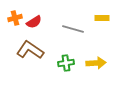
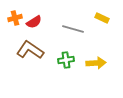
yellow rectangle: rotated 24 degrees clockwise
green cross: moved 3 px up
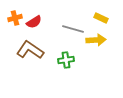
yellow rectangle: moved 1 px left
yellow arrow: moved 23 px up
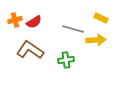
orange cross: moved 2 px down
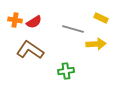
orange cross: rotated 24 degrees clockwise
yellow arrow: moved 4 px down
green cross: moved 11 px down
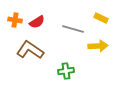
red semicircle: moved 3 px right
yellow arrow: moved 2 px right, 2 px down
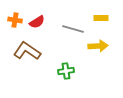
yellow rectangle: rotated 24 degrees counterclockwise
brown L-shape: moved 3 px left, 1 px down
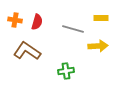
red semicircle: rotated 42 degrees counterclockwise
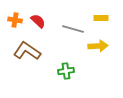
red semicircle: moved 1 px right, 1 px up; rotated 63 degrees counterclockwise
